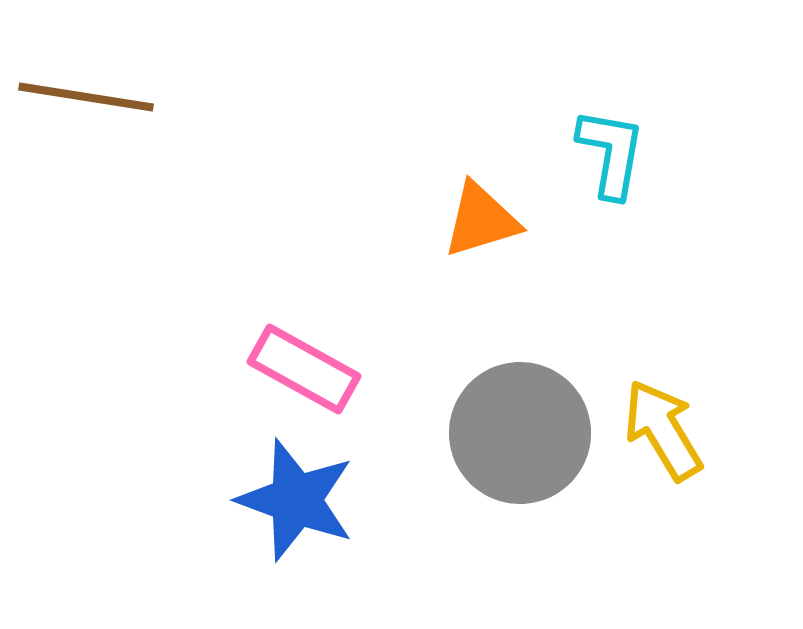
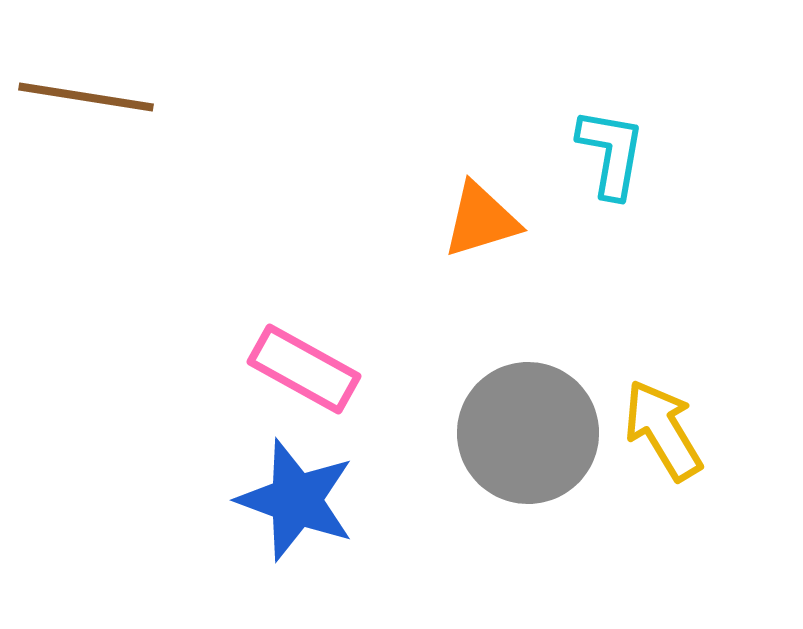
gray circle: moved 8 px right
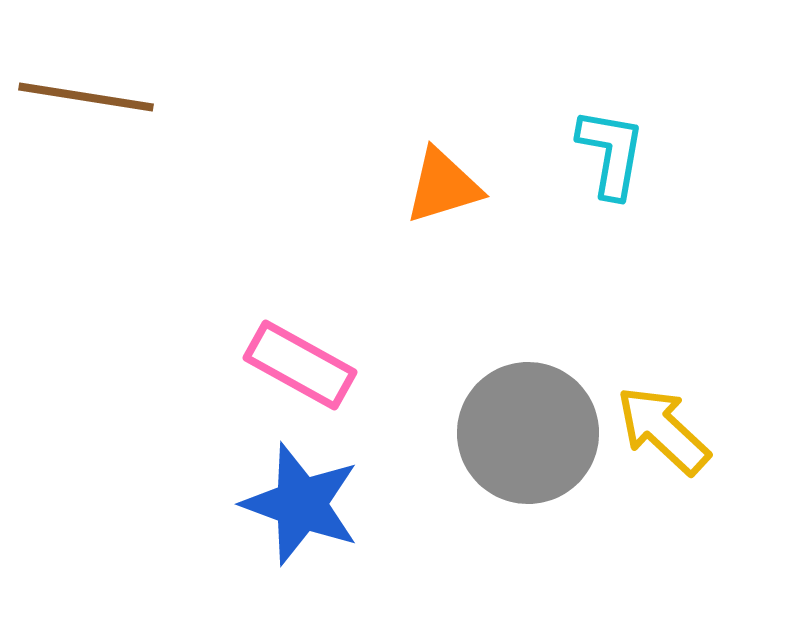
orange triangle: moved 38 px left, 34 px up
pink rectangle: moved 4 px left, 4 px up
yellow arrow: rotated 16 degrees counterclockwise
blue star: moved 5 px right, 4 px down
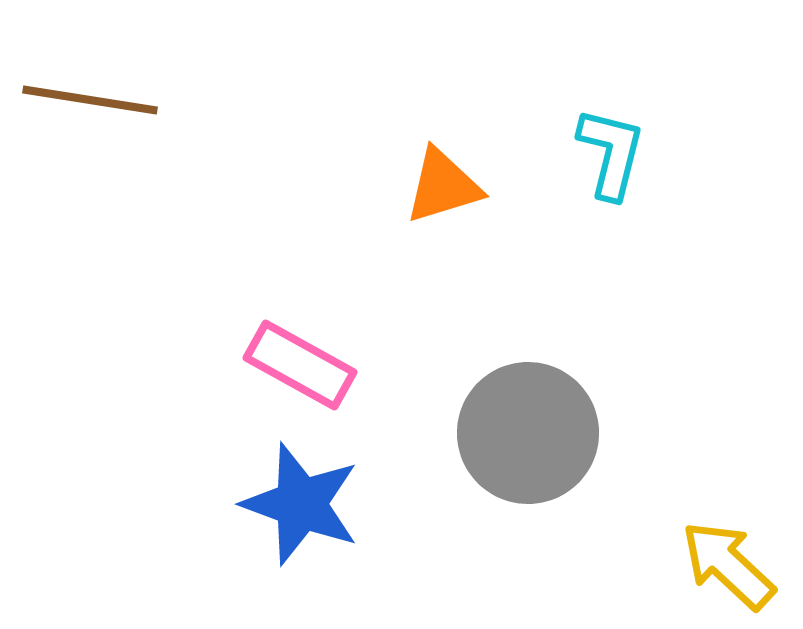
brown line: moved 4 px right, 3 px down
cyan L-shape: rotated 4 degrees clockwise
yellow arrow: moved 65 px right, 135 px down
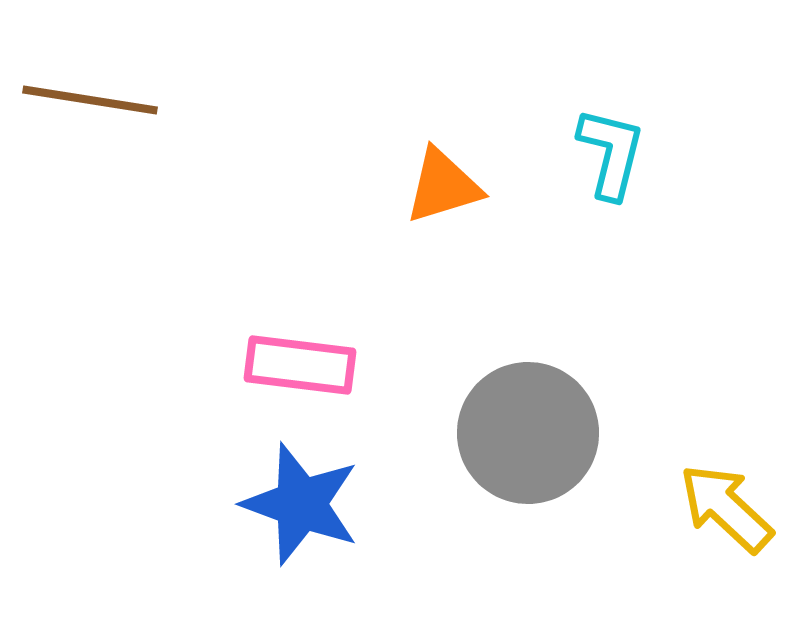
pink rectangle: rotated 22 degrees counterclockwise
yellow arrow: moved 2 px left, 57 px up
